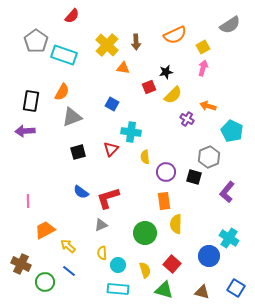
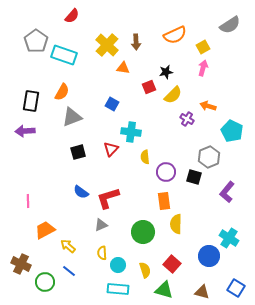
green circle at (145, 233): moved 2 px left, 1 px up
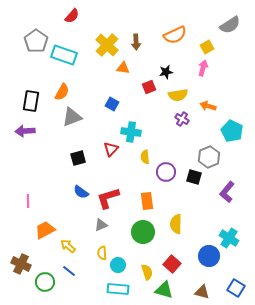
yellow square at (203, 47): moved 4 px right
yellow semicircle at (173, 95): moved 5 px right; rotated 36 degrees clockwise
purple cross at (187, 119): moved 5 px left
black square at (78, 152): moved 6 px down
orange rectangle at (164, 201): moved 17 px left
yellow semicircle at (145, 270): moved 2 px right, 2 px down
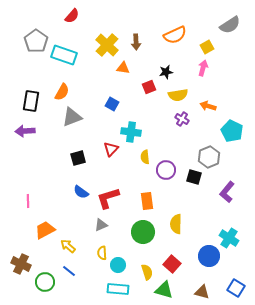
purple circle at (166, 172): moved 2 px up
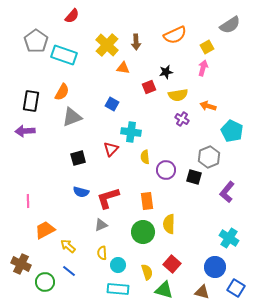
blue semicircle at (81, 192): rotated 21 degrees counterclockwise
yellow semicircle at (176, 224): moved 7 px left
blue circle at (209, 256): moved 6 px right, 11 px down
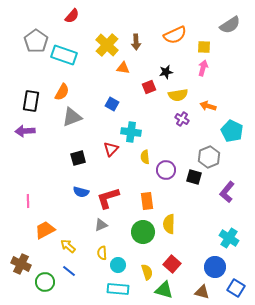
yellow square at (207, 47): moved 3 px left; rotated 32 degrees clockwise
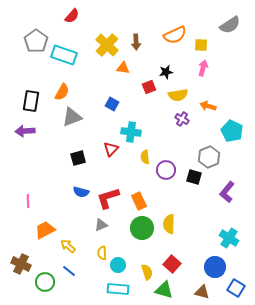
yellow square at (204, 47): moved 3 px left, 2 px up
orange rectangle at (147, 201): moved 8 px left; rotated 18 degrees counterclockwise
green circle at (143, 232): moved 1 px left, 4 px up
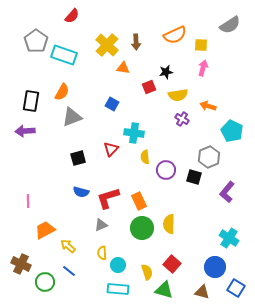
cyan cross at (131, 132): moved 3 px right, 1 px down
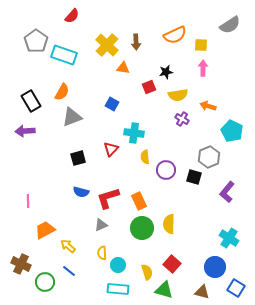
pink arrow at (203, 68): rotated 14 degrees counterclockwise
black rectangle at (31, 101): rotated 40 degrees counterclockwise
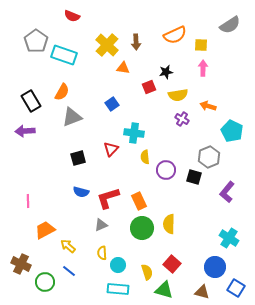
red semicircle at (72, 16): rotated 70 degrees clockwise
blue square at (112, 104): rotated 24 degrees clockwise
